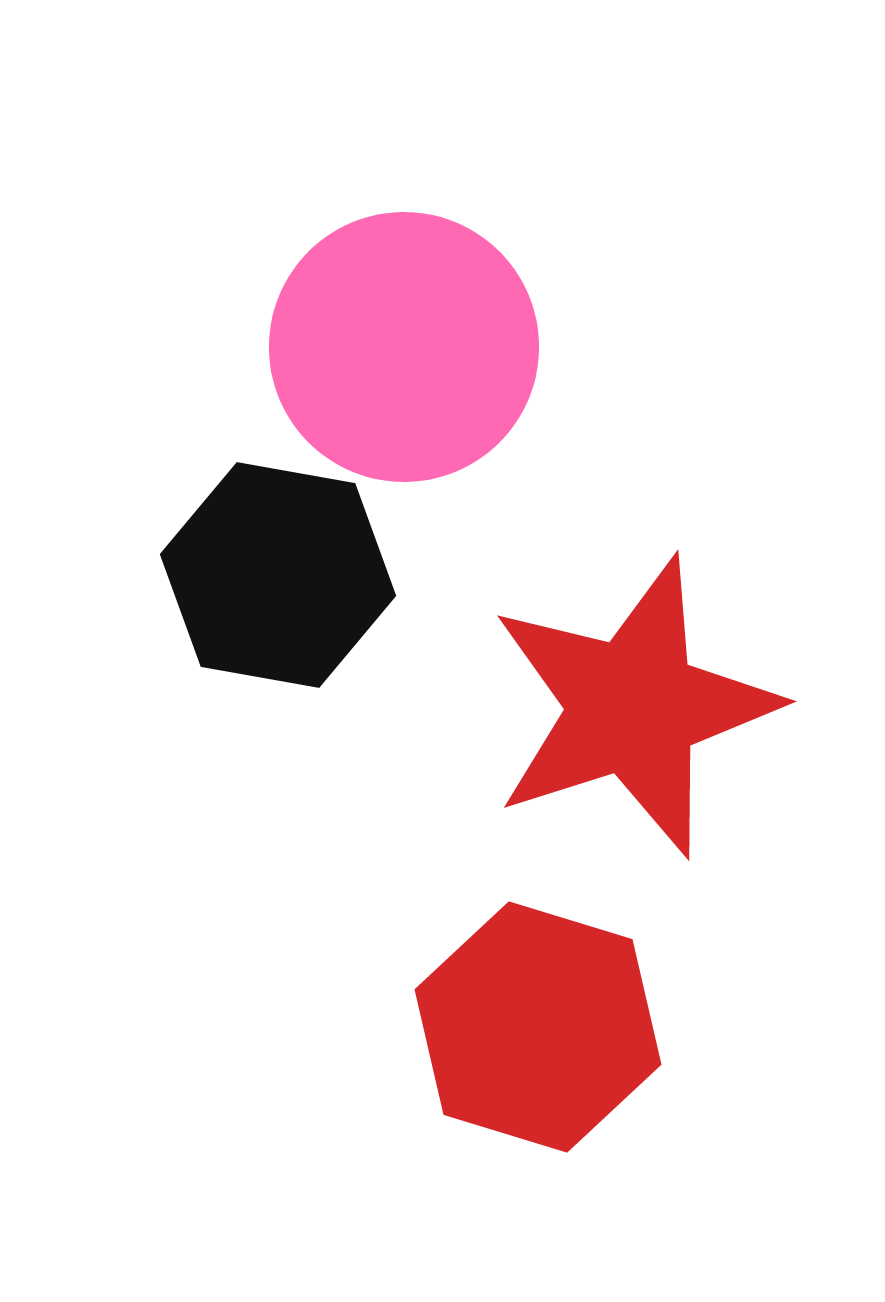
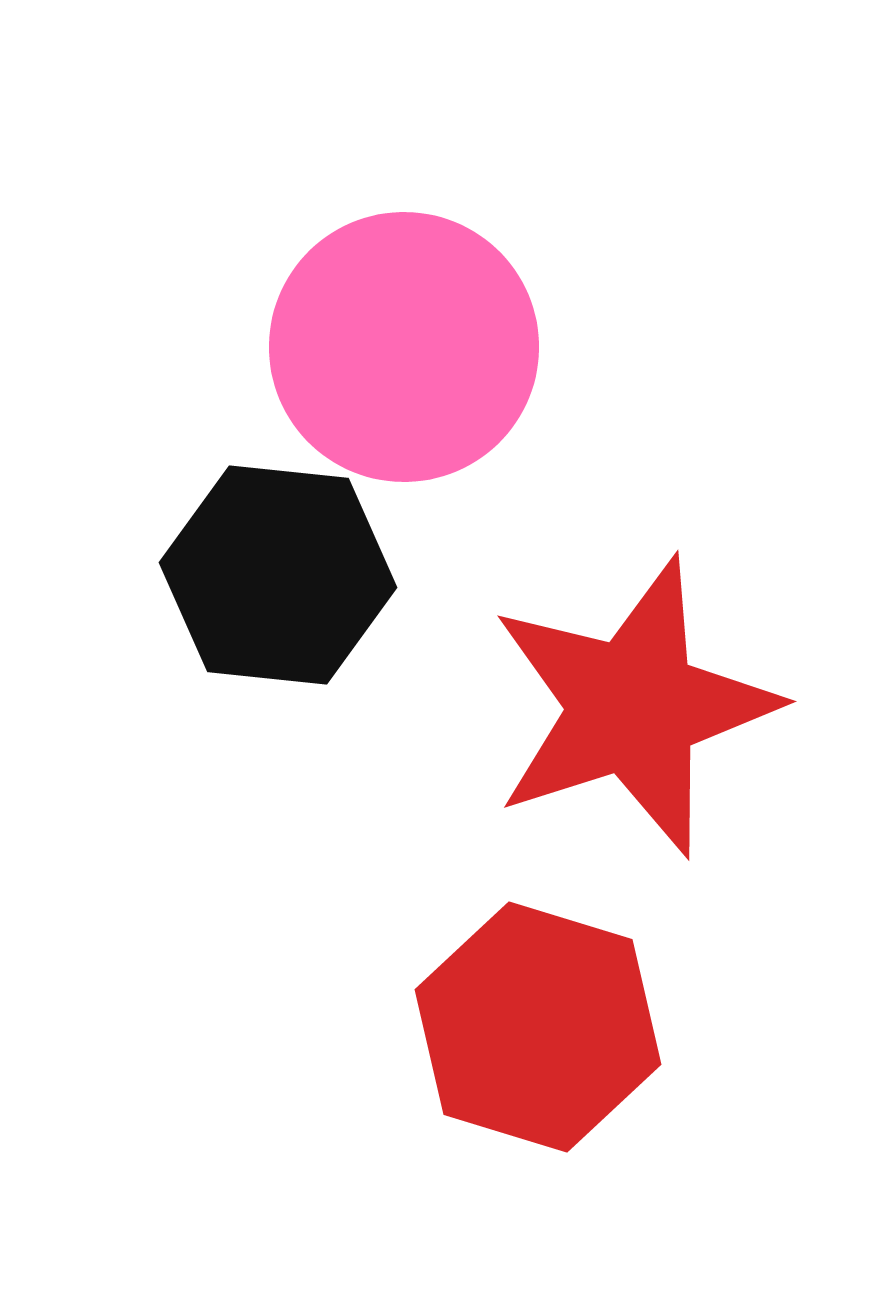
black hexagon: rotated 4 degrees counterclockwise
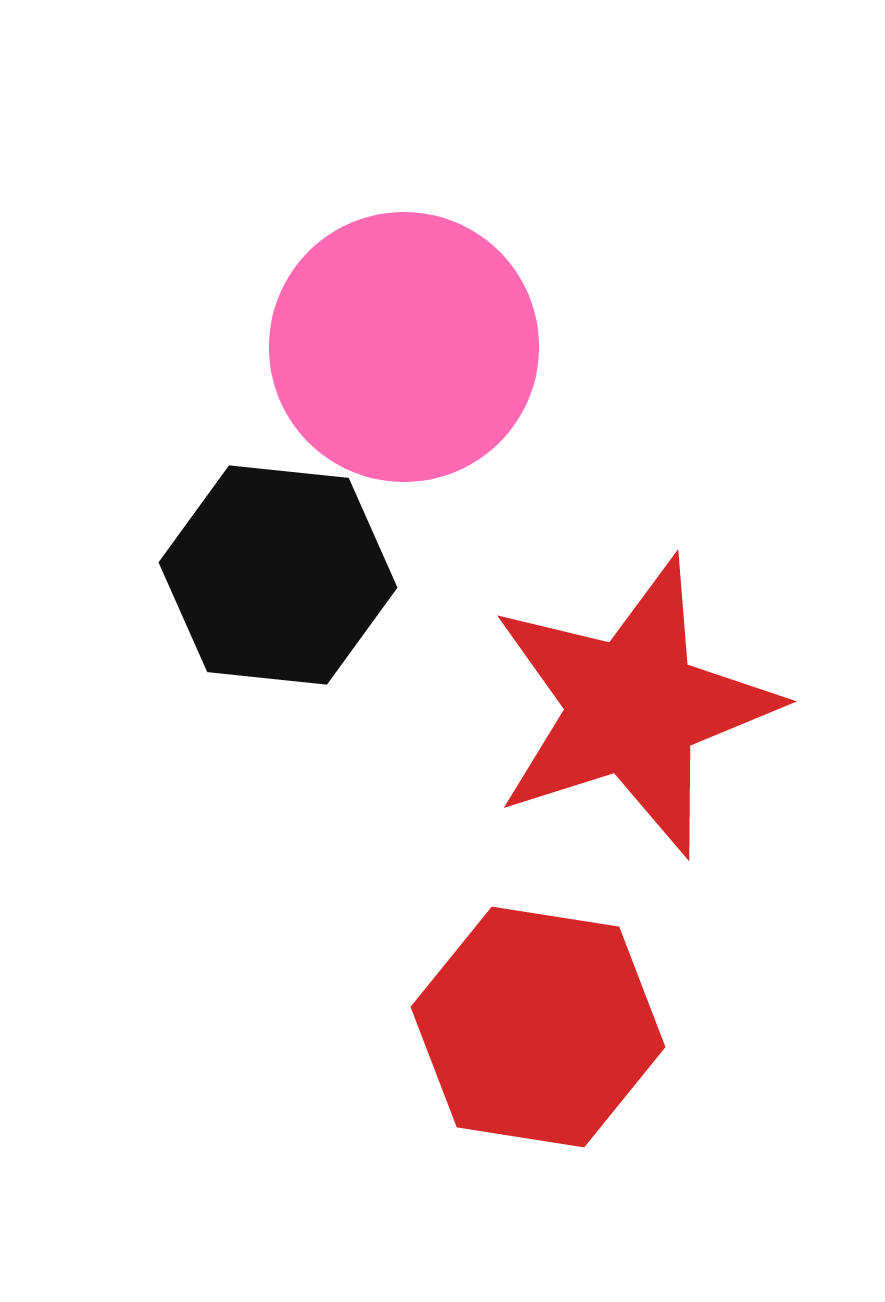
red hexagon: rotated 8 degrees counterclockwise
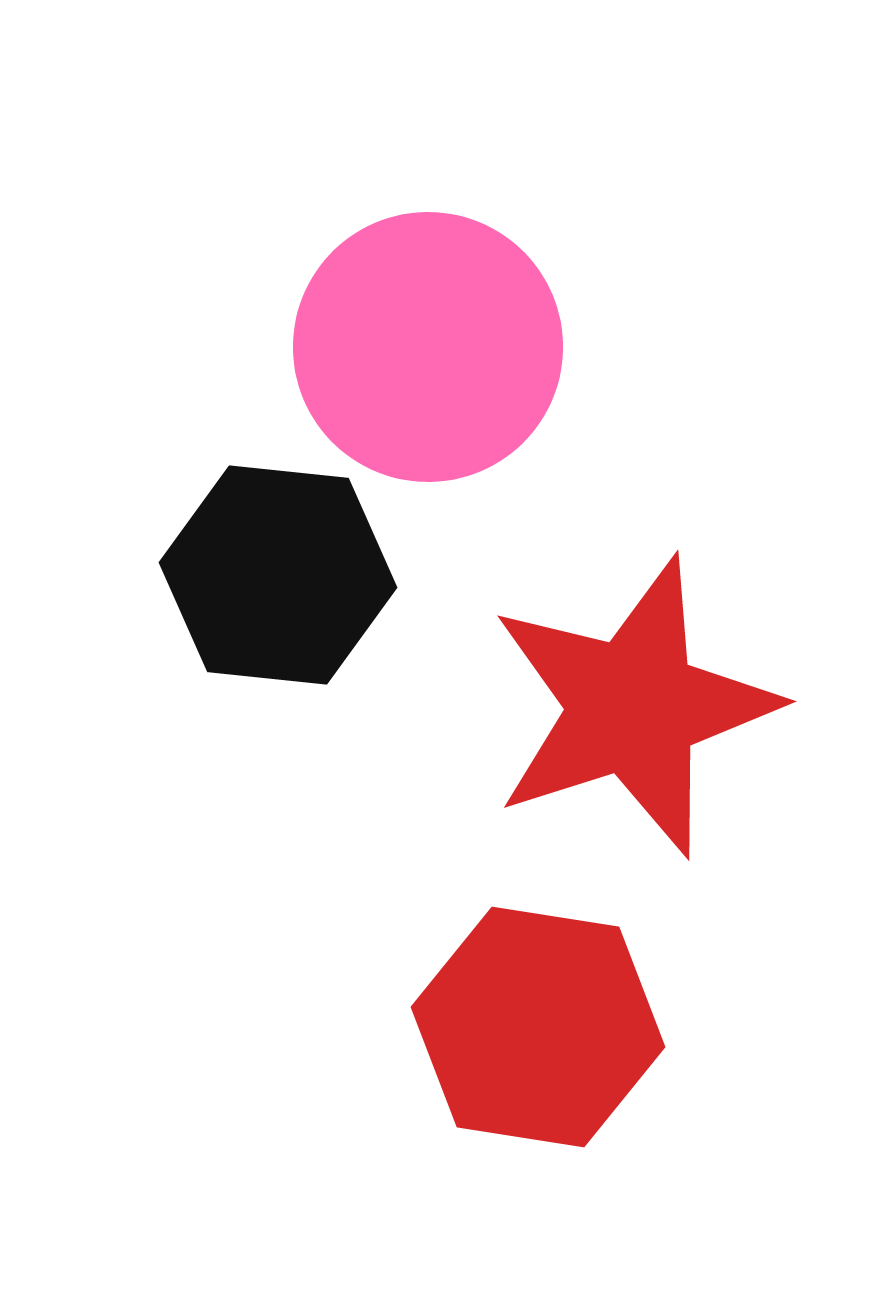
pink circle: moved 24 px right
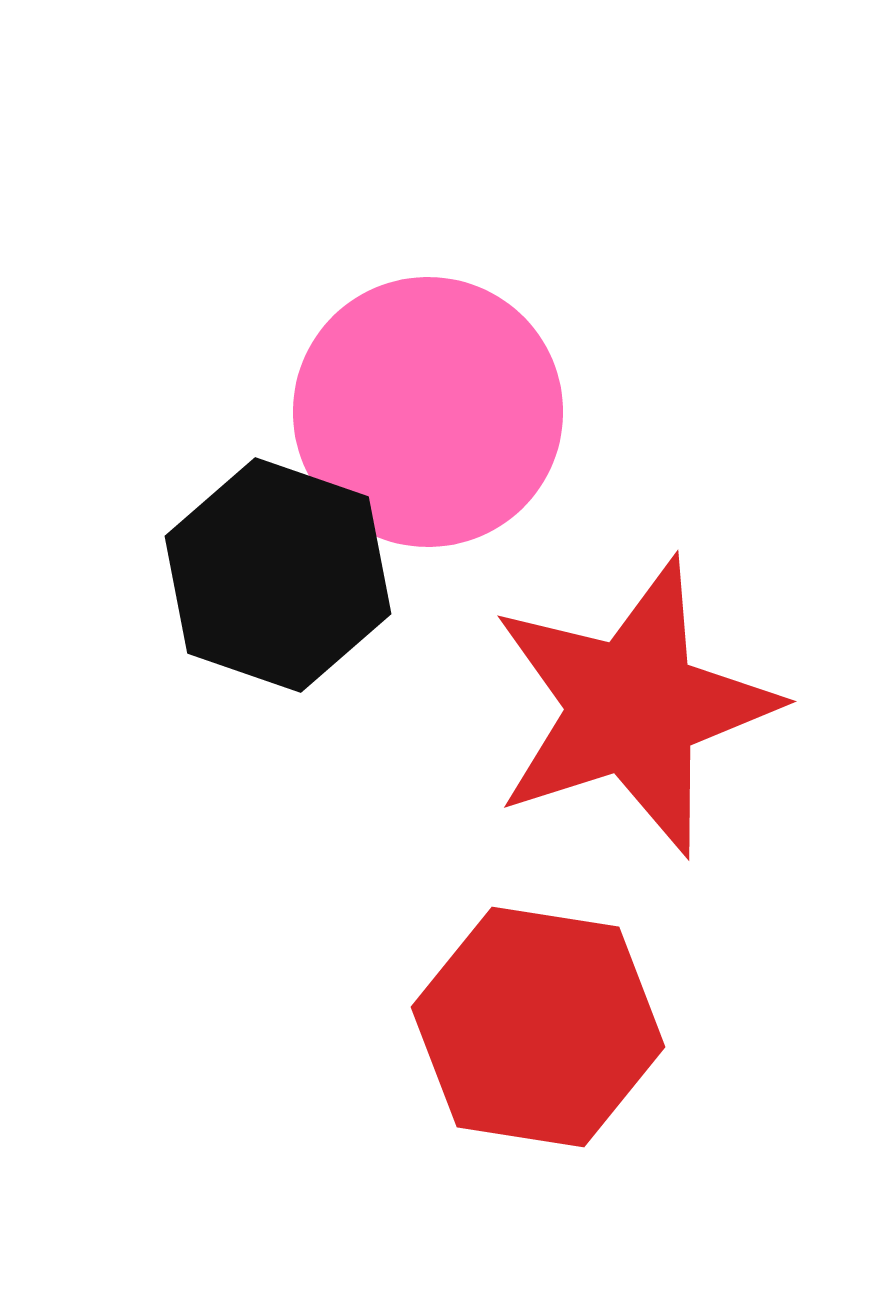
pink circle: moved 65 px down
black hexagon: rotated 13 degrees clockwise
